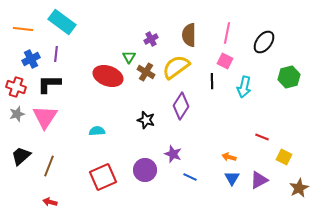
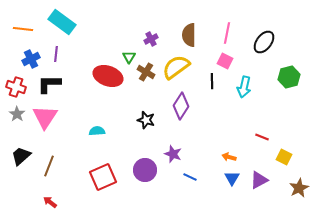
gray star: rotated 21 degrees counterclockwise
red arrow: rotated 24 degrees clockwise
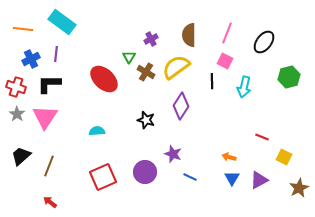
pink line: rotated 10 degrees clockwise
red ellipse: moved 4 px left, 3 px down; rotated 24 degrees clockwise
purple circle: moved 2 px down
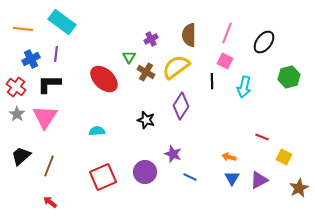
red cross: rotated 18 degrees clockwise
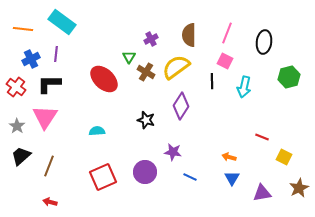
black ellipse: rotated 30 degrees counterclockwise
gray star: moved 12 px down
purple star: moved 2 px up; rotated 12 degrees counterclockwise
purple triangle: moved 3 px right, 13 px down; rotated 18 degrees clockwise
red arrow: rotated 24 degrees counterclockwise
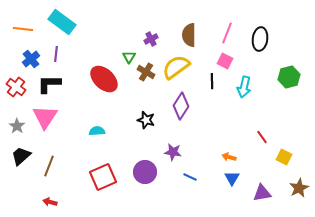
black ellipse: moved 4 px left, 3 px up
blue cross: rotated 12 degrees counterclockwise
red line: rotated 32 degrees clockwise
